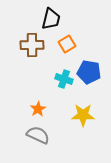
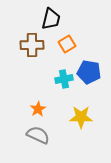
cyan cross: rotated 30 degrees counterclockwise
yellow star: moved 2 px left, 2 px down
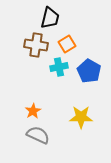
black trapezoid: moved 1 px left, 1 px up
brown cross: moved 4 px right; rotated 10 degrees clockwise
blue pentagon: moved 1 px up; rotated 20 degrees clockwise
cyan cross: moved 5 px left, 12 px up
orange star: moved 5 px left, 2 px down
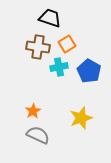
black trapezoid: rotated 85 degrees counterclockwise
brown cross: moved 2 px right, 2 px down
yellow star: moved 1 px down; rotated 20 degrees counterclockwise
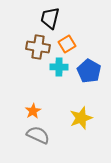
black trapezoid: rotated 95 degrees counterclockwise
cyan cross: rotated 12 degrees clockwise
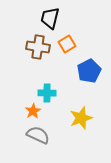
cyan cross: moved 12 px left, 26 px down
blue pentagon: rotated 15 degrees clockwise
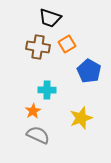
black trapezoid: rotated 85 degrees counterclockwise
blue pentagon: rotated 15 degrees counterclockwise
cyan cross: moved 3 px up
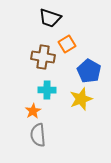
brown cross: moved 5 px right, 10 px down
yellow star: moved 19 px up
gray semicircle: rotated 120 degrees counterclockwise
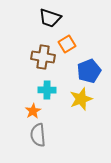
blue pentagon: rotated 20 degrees clockwise
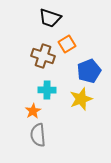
brown cross: moved 1 px up; rotated 10 degrees clockwise
